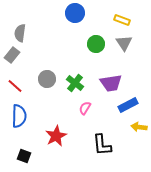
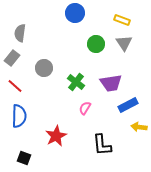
gray rectangle: moved 3 px down
gray circle: moved 3 px left, 11 px up
green cross: moved 1 px right, 1 px up
black square: moved 2 px down
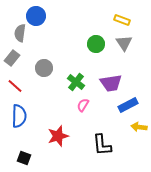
blue circle: moved 39 px left, 3 px down
pink semicircle: moved 2 px left, 3 px up
red star: moved 2 px right; rotated 10 degrees clockwise
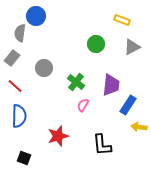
gray triangle: moved 8 px right, 4 px down; rotated 36 degrees clockwise
purple trapezoid: moved 2 px down; rotated 75 degrees counterclockwise
blue rectangle: rotated 30 degrees counterclockwise
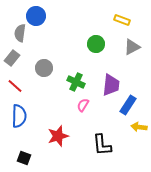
green cross: rotated 12 degrees counterclockwise
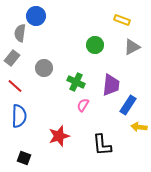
green circle: moved 1 px left, 1 px down
red star: moved 1 px right
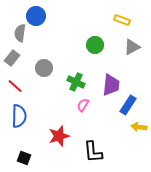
black L-shape: moved 9 px left, 7 px down
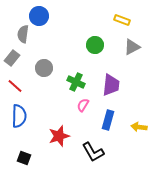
blue circle: moved 3 px right
gray semicircle: moved 3 px right, 1 px down
blue rectangle: moved 20 px left, 15 px down; rotated 18 degrees counterclockwise
black L-shape: rotated 25 degrees counterclockwise
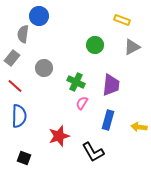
pink semicircle: moved 1 px left, 2 px up
